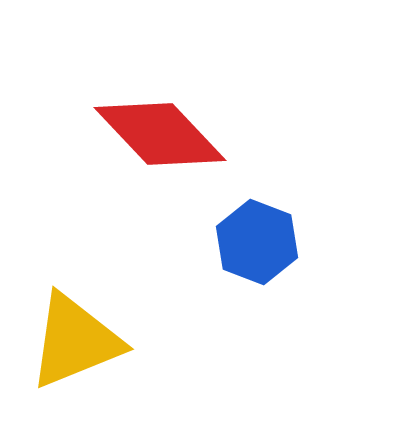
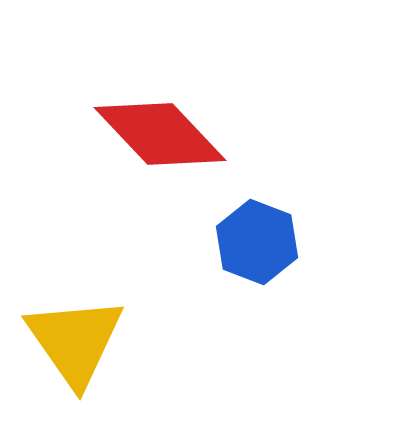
yellow triangle: rotated 43 degrees counterclockwise
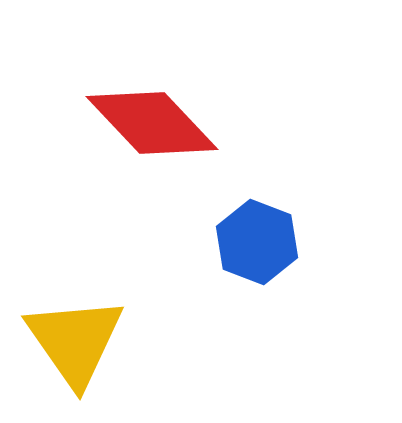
red diamond: moved 8 px left, 11 px up
